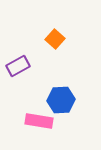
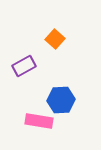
purple rectangle: moved 6 px right
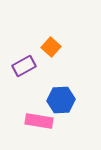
orange square: moved 4 px left, 8 px down
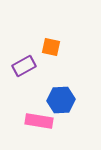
orange square: rotated 30 degrees counterclockwise
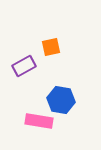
orange square: rotated 24 degrees counterclockwise
blue hexagon: rotated 12 degrees clockwise
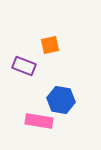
orange square: moved 1 px left, 2 px up
purple rectangle: rotated 50 degrees clockwise
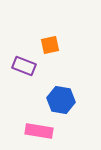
pink rectangle: moved 10 px down
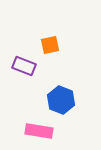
blue hexagon: rotated 12 degrees clockwise
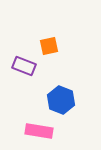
orange square: moved 1 px left, 1 px down
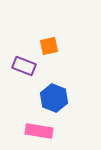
blue hexagon: moved 7 px left, 2 px up
